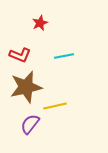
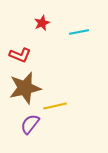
red star: moved 2 px right
cyan line: moved 15 px right, 24 px up
brown star: moved 1 px left, 1 px down
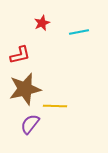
red L-shape: rotated 35 degrees counterclockwise
brown star: moved 1 px down
yellow line: rotated 15 degrees clockwise
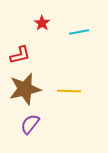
red star: rotated 14 degrees counterclockwise
yellow line: moved 14 px right, 15 px up
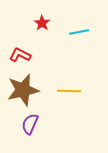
red L-shape: rotated 140 degrees counterclockwise
brown star: moved 2 px left, 1 px down
purple semicircle: rotated 15 degrees counterclockwise
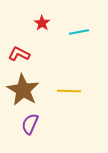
red L-shape: moved 1 px left, 1 px up
brown star: rotated 28 degrees counterclockwise
